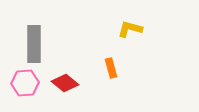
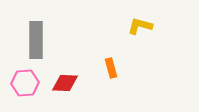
yellow L-shape: moved 10 px right, 3 px up
gray rectangle: moved 2 px right, 4 px up
red diamond: rotated 36 degrees counterclockwise
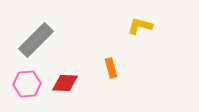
gray rectangle: rotated 45 degrees clockwise
pink hexagon: moved 2 px right, 1 px down
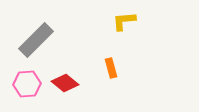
yellow L-shape: moved 16 px left, 5 px up; rotated 20 degrees counterclockwise
red diamond: rotated 36 degrees clockwise
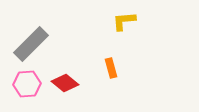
gray rectangle: moved 5 px left, 4 px down
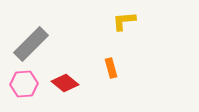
pink hexagon: moved 3 px left
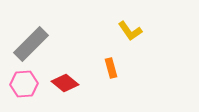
yellow L-shape: moved 6 px right, 10 px down; rotated 120 degrees counterclockwise
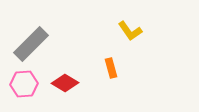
red diamond: rotated 8 degrees counterclockwise
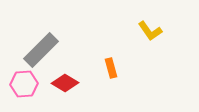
yellow L-shape: moved 20 px right
gray rectangle: moved 10 px right, 6 px down
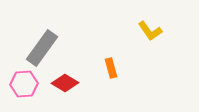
gray rectangle: moved 1 px right, 2 px up; rotated 9 degrees counterclockwise
